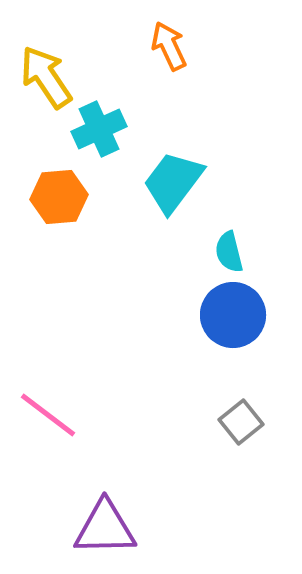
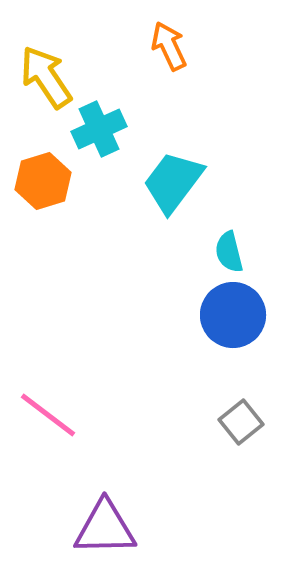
orange hexagon: moved 16 px left, 16 px up; rotated 12 degrees counterclockwise
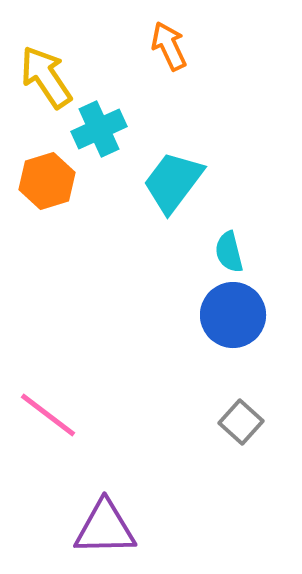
orange hexagon: moved 4 px right
gray square: rotated 9 degrees counterclockwise
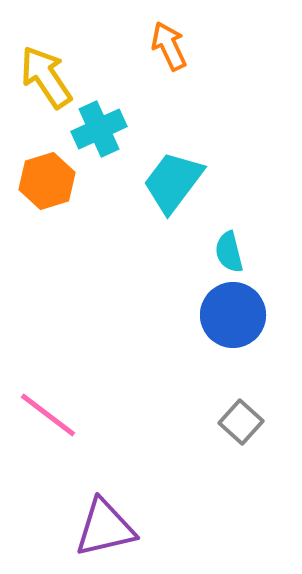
purple triangle: rotated 12 degrees counterclockwise
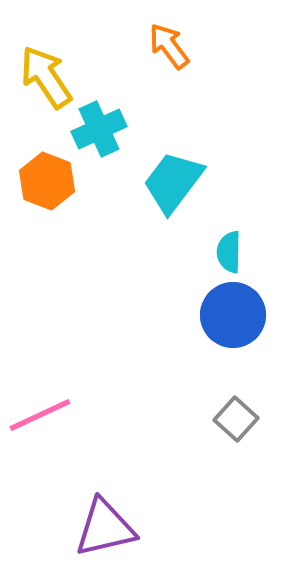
orange arrow: rotated 12 degrees counterclockwise
orange hexagon: rotated 22 degrees counterclockwise
cyan semicircle: rotated 15 degrees clockwise
pink line: moved 8 px left; rotated 62 degrees counterclockwise
gray square: moved 5 px left, 3 px up
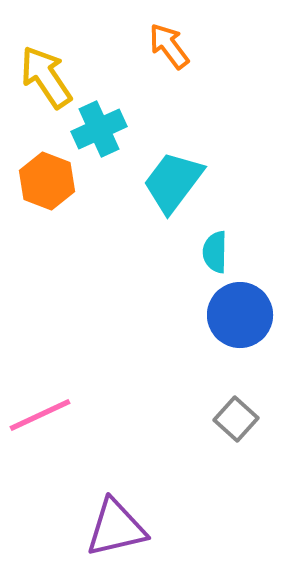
cyan semicircle: moved 14 px left
blue circle: moved 7 px right
purple triangle: moved 11 px right
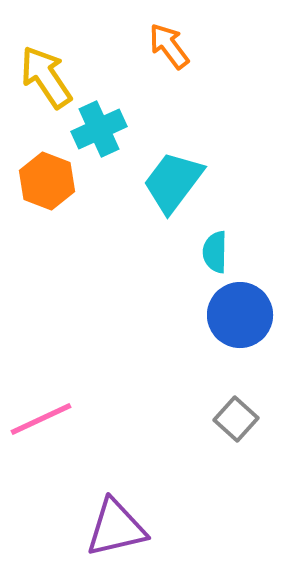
pink line: moved 1 px right, 4 px down
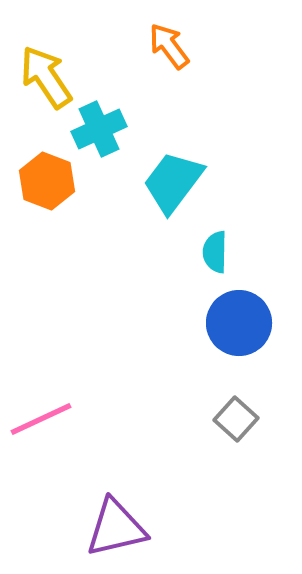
blue circle: moved 1 px left, 8 px down
